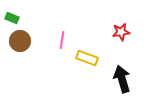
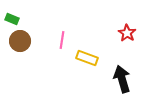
green rectangle: moved 1 px down
red star: moved 6 px right, 1 px down; rotated 30 degrees counterclockwise
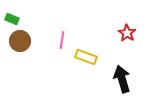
yellow rectangle: moved 1 px left, 1 px up
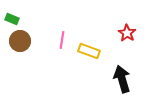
yellow rectangle: moved 3 px right, 6 px up
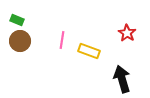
green rectangle: moved 5 px right, 1 px down
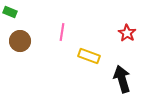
green rectangle: moved 7 px left, 8 px up
pink line: moved 8 px up
yellow rectangle: moved 5 px down
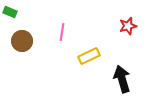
red star: moved 1 px right, 7 px up; rotated 24 degrees clockwise
brown circle: moved 2 px right
yellow rectangle: rotated 45 degrees counterclockwise
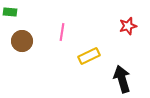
green rectangle: rotated 16 degrees counterclockwise
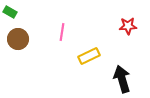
green rectangle: rotated 24 degrees clockwise
red star: rotated 12 degrees clockwise
brown circle: moved 4 px left, 2 px up
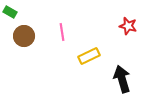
red star: rotated 18 degrees clockwise
pink line: rotated 18 degrees counterclockwise
brown circle: moved 6 px right, 3 px up
